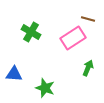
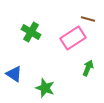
blue triangle: rotated 30 degrees clockwise
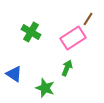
brown line: rotated 72 degrees counterclockwise
green arrow: moved 21 px left
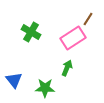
blue triangle: moved 6 px down; rotated 18 degrees clockwise
green star: rotated 18 degrees counterclockwise
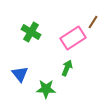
brown line: moved 5 px right, 3 px down
blue triangle: moved 6 px right, 6 px up
green star: moved 1 px right, 1 px down
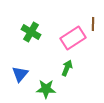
brown line: moved 2 px down; rotated 32 degrees counterclockwise
blue triangle: rotated 18 degrees clockwise
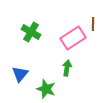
green arrow: rotated 14 degrees counterclockwise
green star: rotated 18 degrees clockwise
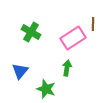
blue triangle: moved 3 px up
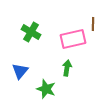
pink rectangle: moved 1 px down; rotated 20 degrees clockwise
